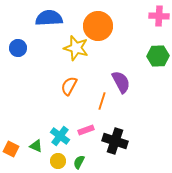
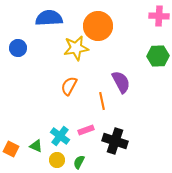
yellow star: rotated 25 degrees counterclockwise
orange line: rotated 30 degrees counterclockwise
yellow circle: moved 1 px left, 1 px up
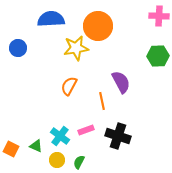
blue semicircle: moved 2 px right, 1 px down
black cross: moved 3 px right, 5 px up
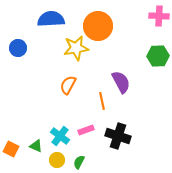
orange semicircle: moved 1 px left, 1 px up
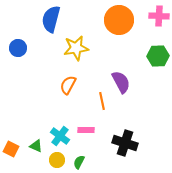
blue semicircle: rotated 72 degrees counterclockwise
orange circle: moved 21 px right, 6 px up
pink rectangle: rotated 21 degrees clockwise
black cross: moved 7 px right, 7 px down
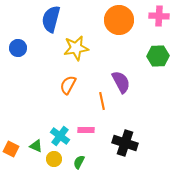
yellow circle: moved 3 px left, 1 px up
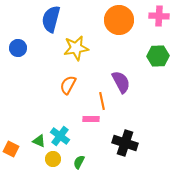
pink rectangle: moved 5 px right, 11 px up
green triangle: moved 3 px right, 5 px up
yellow circle: moved 1 px left
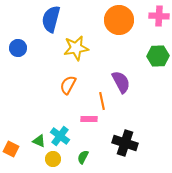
pink rectangle: moved 2 px left
green semicircle: moved 4 px right, 5 px up
